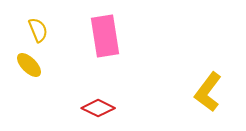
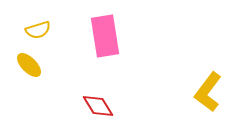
yellow semicircle: rotated 95 degrees clockwise
red diamond: moved 2 px up; rotated 32 degrees clockwise
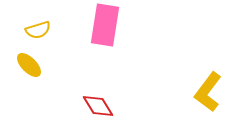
pink rectangle: moved 11 px up; rotated 18 degrees clockwise
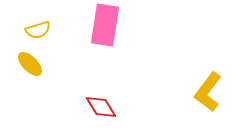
yellow ellipse: moved 1 px right, 1 px up
red diamond: moved 3 px right, 1 px down
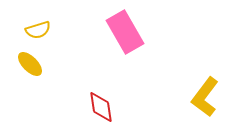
pink rectangle: moved 20 px right, 7 px down; rotated 39 degrees counterclockwise
yellow L-shape: moved 3 px left, 5 px down
red diamond: rotated 24 degrees clockwise
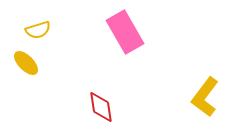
yellow ellipse: moved 4 px left, 1 px up
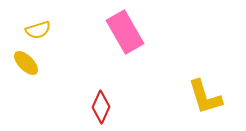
yellow L-shape: rotated 54 degrees counterclockwise
red diamond: rotated 32 degrees clockwise
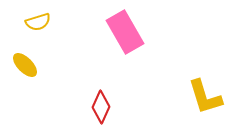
yellow semicircle: moved 8 px up
yellow ellipse: moved 1 px left, 2 px down
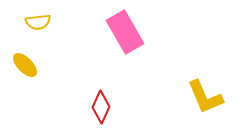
yellow semicircle: rotated 10 degrees clockwise
yellow L-shape: rotated 6 degrees counterclockwise
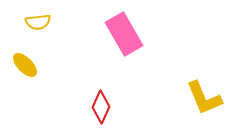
pink rectangle: moved 1 px left, 2 px down
yellow L-shape: moved 1 px left, 1 px down
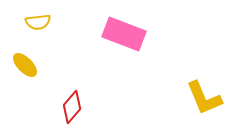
pink rectangle: rotated 39 degrees counterclockwise
red diamond: moved 29 px left; rotated 16 degrees clockwise
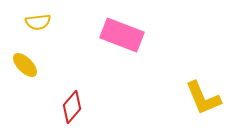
pink rectangle: moved 2 px left, 1 px down
yellow L-shape: moved 1 px left
